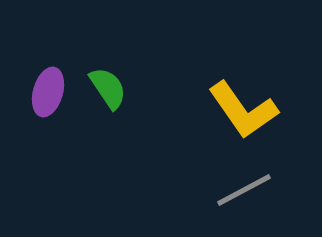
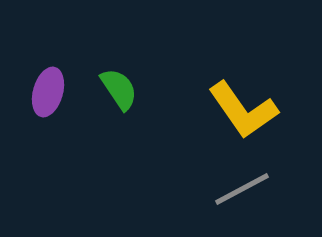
green semicircle: moved 11 px right, 1 px down
gray line: moved 2 px left, 1 px up
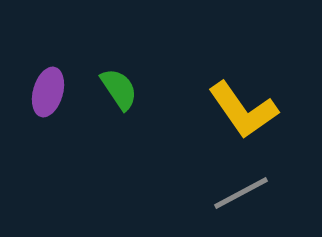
gray line: moved 1 px left, 4 px down
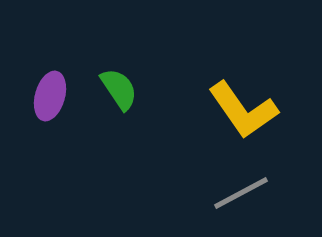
purple ellipse: moved 2 px right, 4 px down
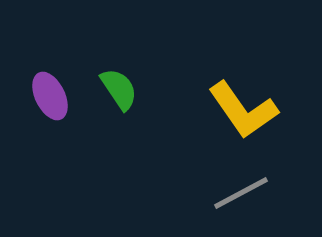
purple ellipse: rotated 42 degrees counterclockwise
